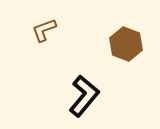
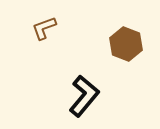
brown L-shape: moved 2 px up
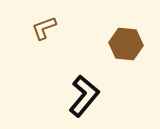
brown hexagon: rotated 16 degrees counterclockwise
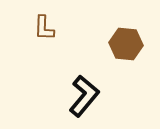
brown L-shape: rotated 68 degrees counterclockwise
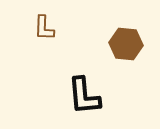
black L-shape: rotated 135 degrees clockwise
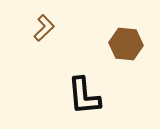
brown L-shape: rotated 136 degrees counterclockwise
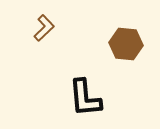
black L-shape: moved 1 px right, 2 px down
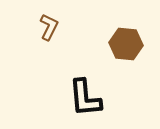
brown L-shape: moved 5 px right, 1 px up; rotated 20 degrees counterclockwise
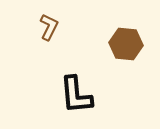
black L-shape: moved 9 px left, 3 px up
